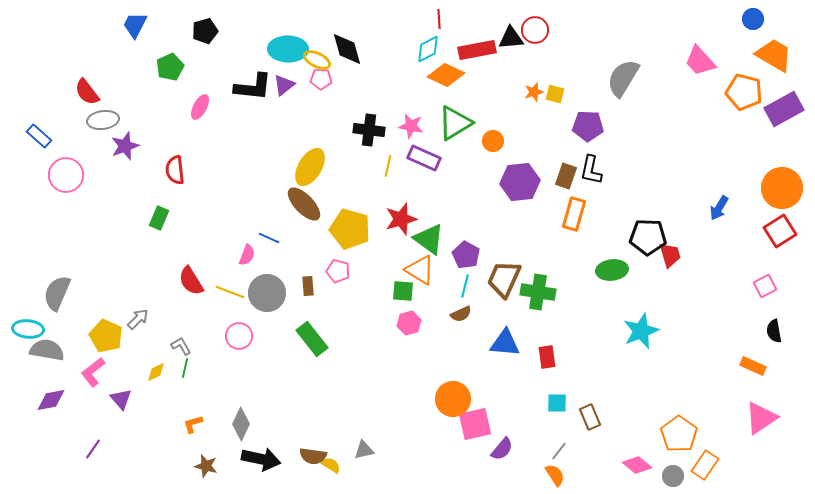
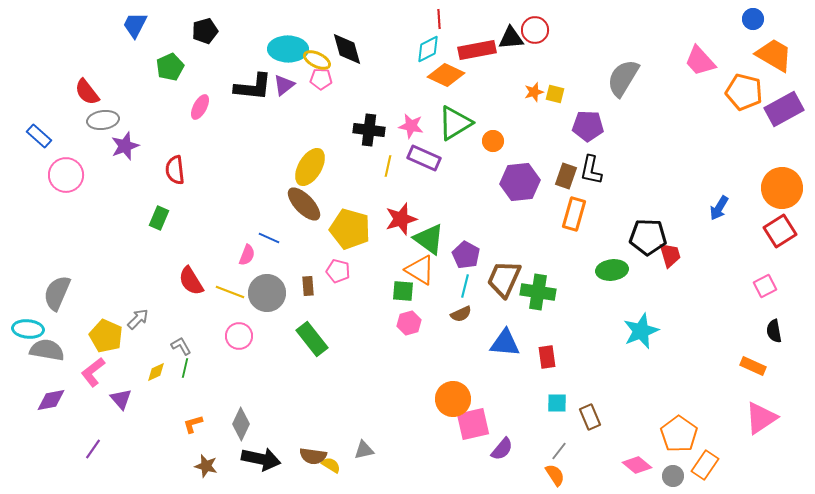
pink square at (475, 424): moved 2 px left
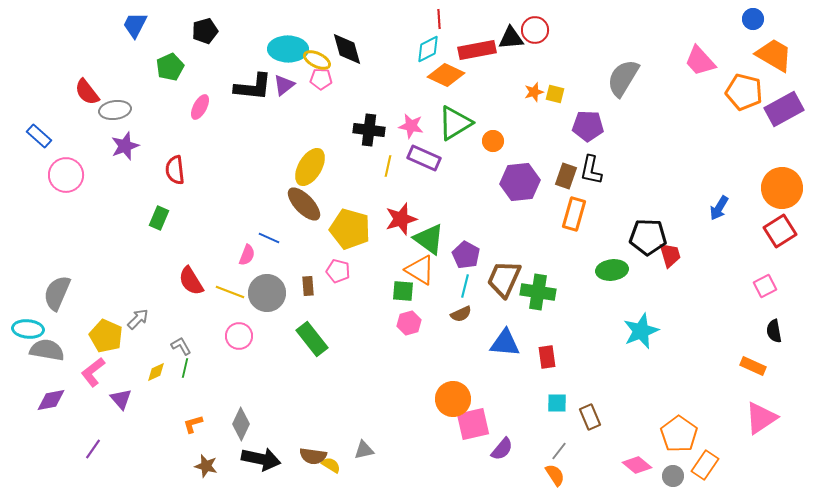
gray ellipse at (103, 120): moved 12 px right, 10 px up
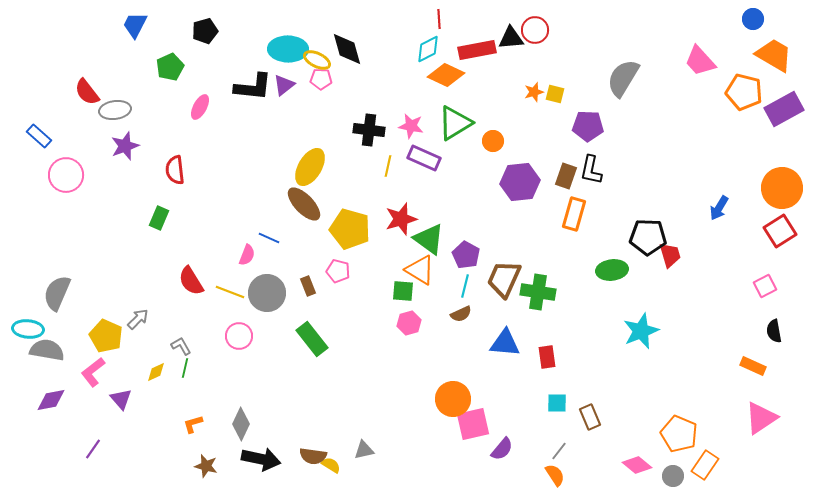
brown rectangle at (308, 286): rotated 18 degrees counterclockwise
orange pentagon at (679, 434): rotated 12 degrees counterclockwise
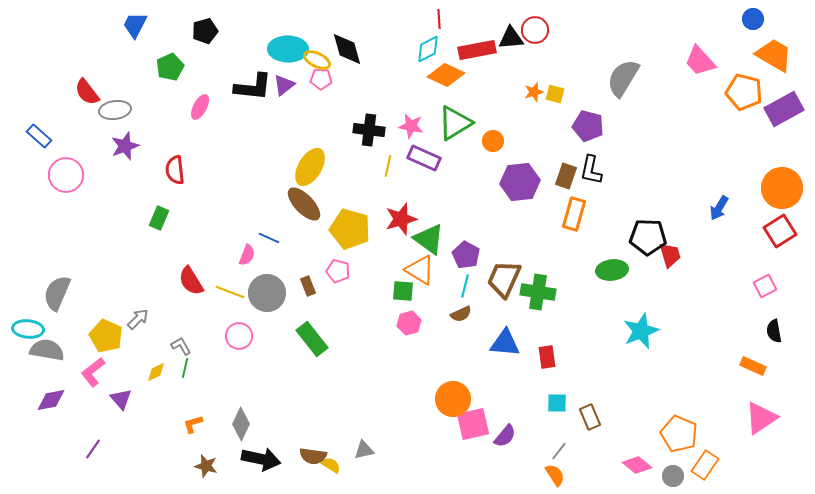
purple pentagon at (588, 126): rotated 12 degrees clockwise
purple semicircle at (502, 449): moved 3 px right, 13 px up
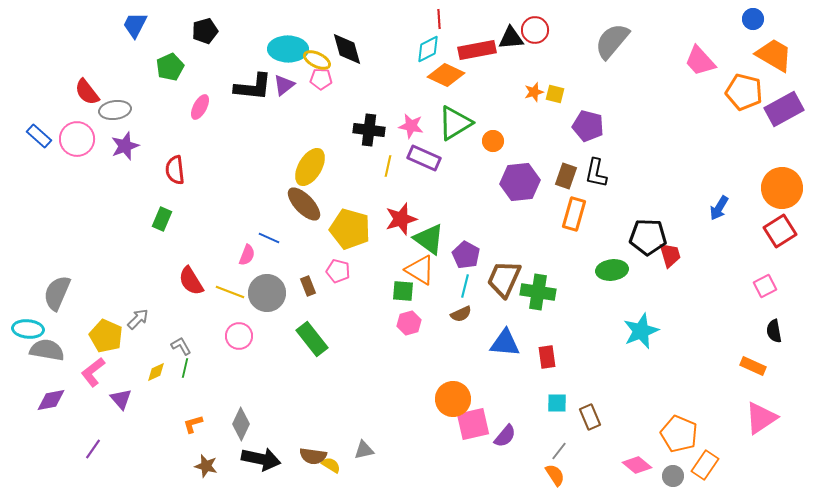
gray semicircle at (623, 78): moved 11 px left, 37 px up; rotated 9 degrees clockwise
black L-shape at (591, 170): moved 5 px right, 3 px down
pink circle at (66, 175): moved 11 px right, 36 px up
green rectangle at (159, 218): moved 3 px right, 1 px down
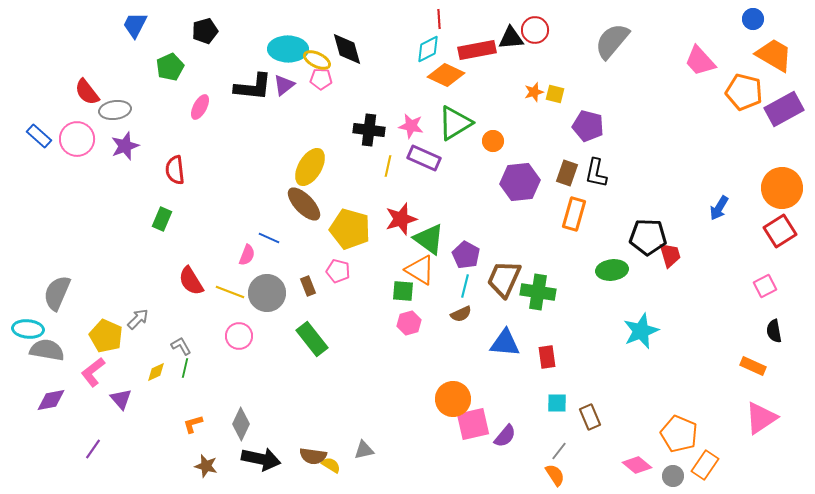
brown rectangle at (566, 176): moved 1 px right, 3 px up
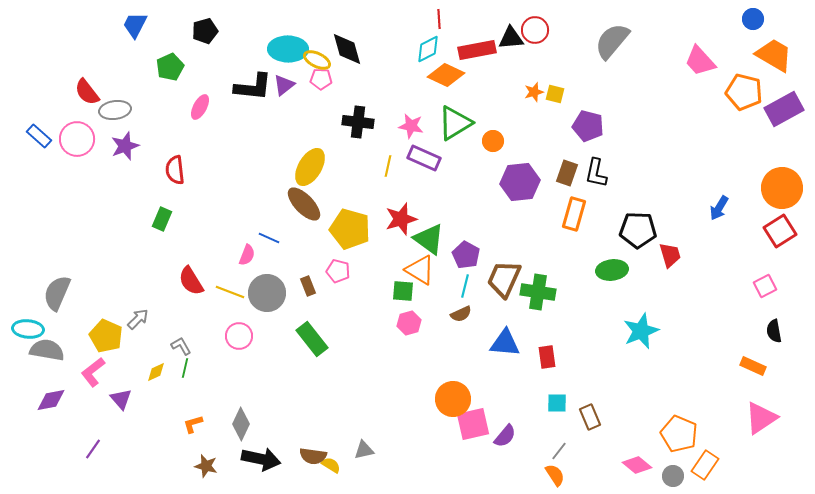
black cross at (369, 130): moved 11 px left, 8 px up
black pentagon at (648, 237): moved 10 px left, 7 px up
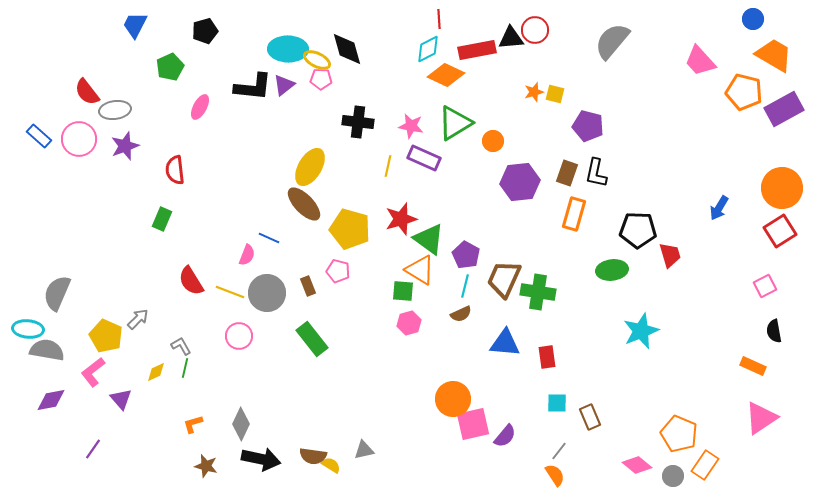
pink circle at (77, 139): moved 2 px right
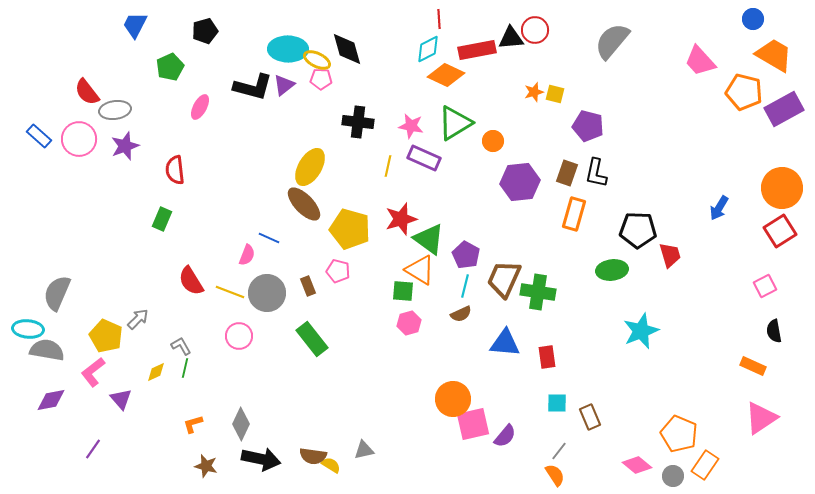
black L-shape at (253, 87): rotated 9 degrees clockwise
